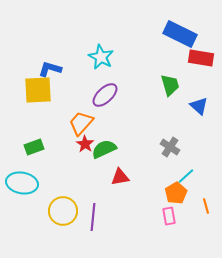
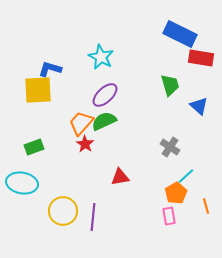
green semicircle: moved 28 px up
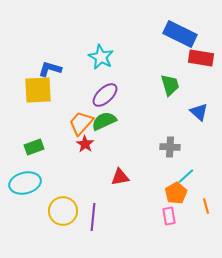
blue triangle: moved 6 px down
gray cross: rotated 30 degrees counterclockwise
cyan ellipse: moved 3 px right; rotated 24 degrees counterclockwise
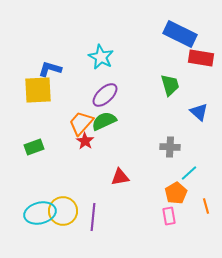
red star: moved 3 px up
cyan line: moved 3 px right, 3 px up
cyan ellipse: moved 15 px right, 30 px down
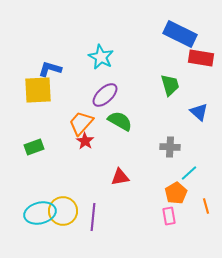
green semicircle: moved 16 px right; rotated 55 degrees clockwise
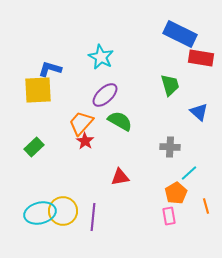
green rectangle: rotated 24 degrees counterclockwise
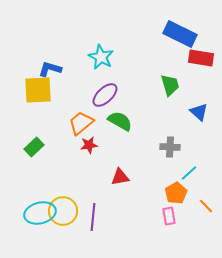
orange trapezoid: rotated 8 degrees clockwise
red star: moved 4 px right, 4 px down; rotated 30 degrees clockwise
orange line: rotated 28 degrees counterclockwise
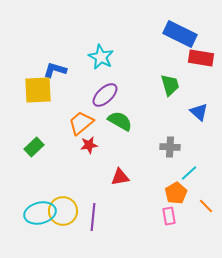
blue L-shape: moved 5 px right, 1 px down
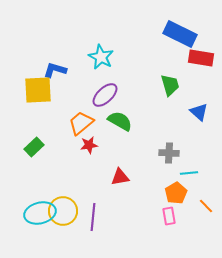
gray cross: moved 1 px left, 6 px down
cyan line: rotated 36 degrees clockwise
